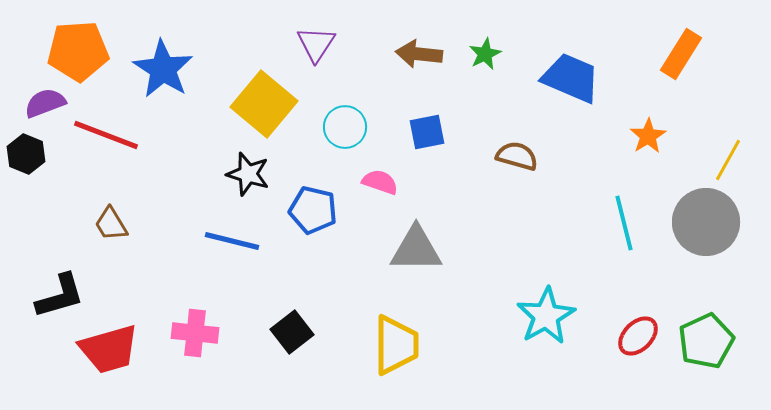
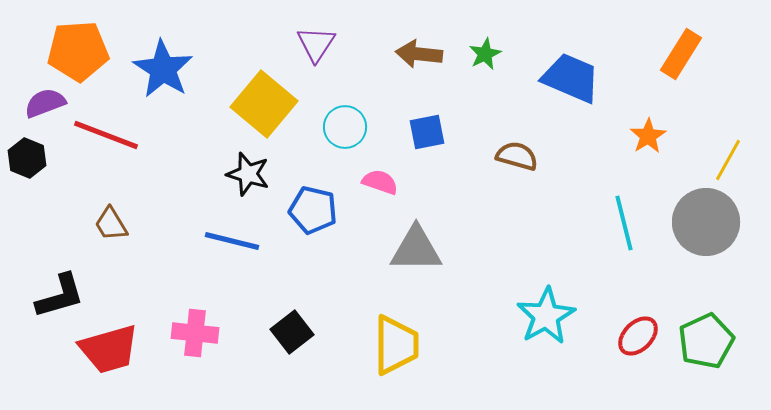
black hexagon: moved 1 px right, 4 px down
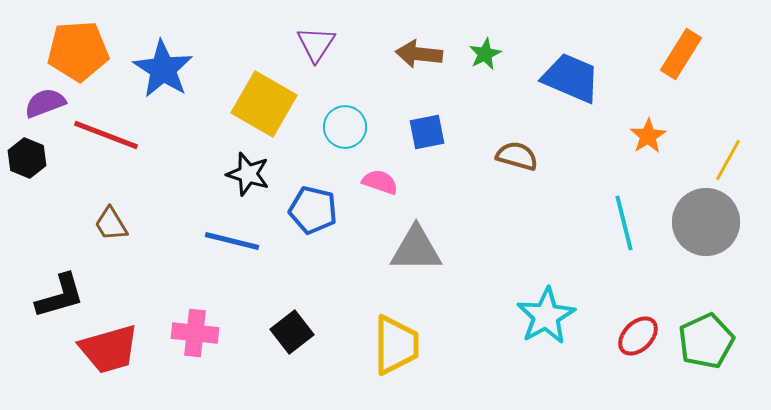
yellow square: rotated 10 degrees counterclockwise
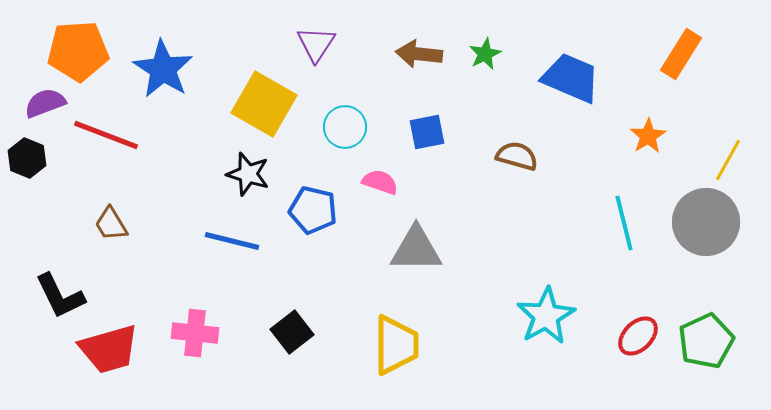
black L-shape: rotated 80 degrees clockwise
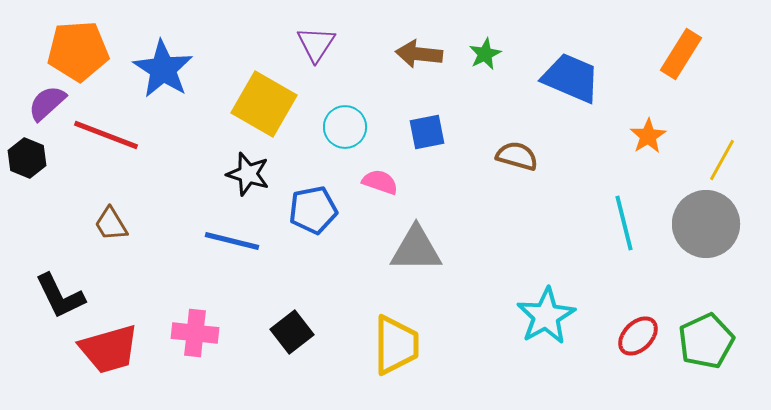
purple semicircle: moved 2 px right; rotated 21 degrees counterclockwise
yellow line: moved 6 px left
blue pentagon: rotated 24 degrees counterclockwise
gray circle: moved 2 px down
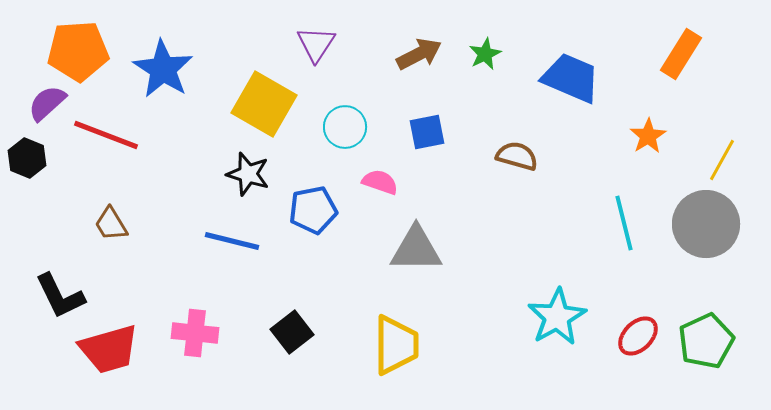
brown arrow: rotated 147 degrees clockwise
cyan star: moved 11 px right, 1 px down
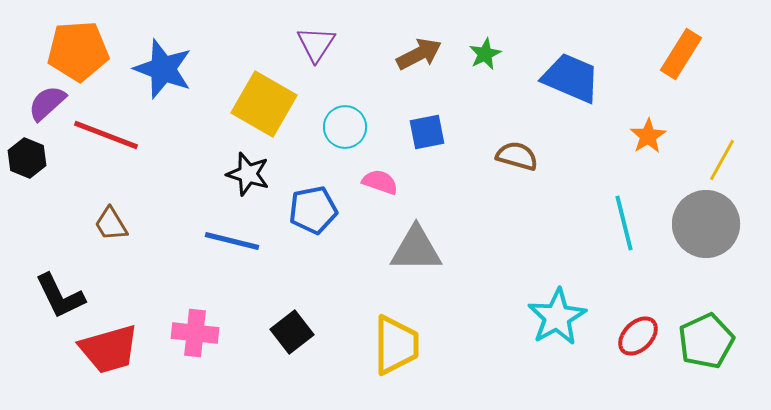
blue star: rotated 12 degrees counterclockwise
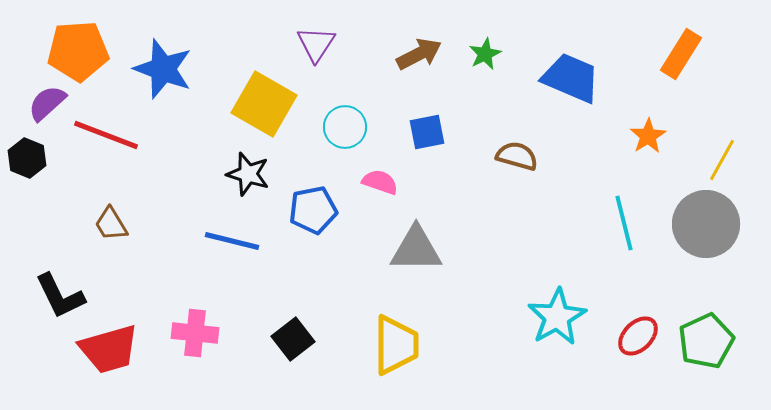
black square: moved 1 px right, 7 px down
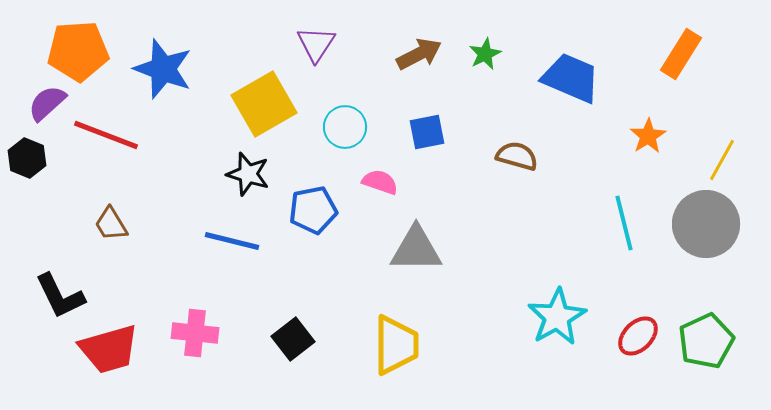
yellow square: rotated 30 degrees clockwise
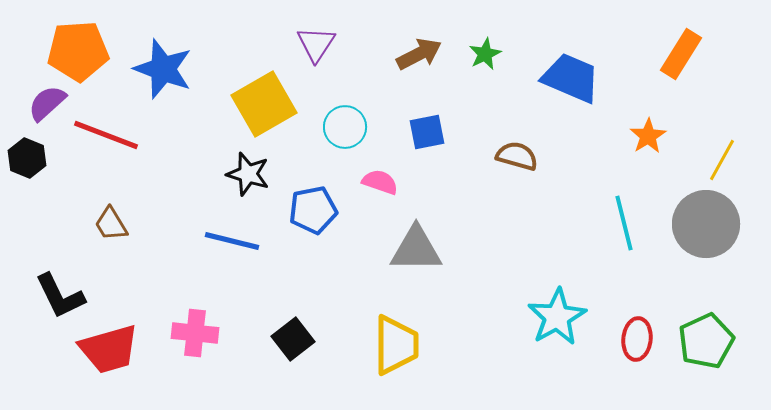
red ellipse: moved 1 px left, 3 px down; rotated 39 degrees counterclockwise
